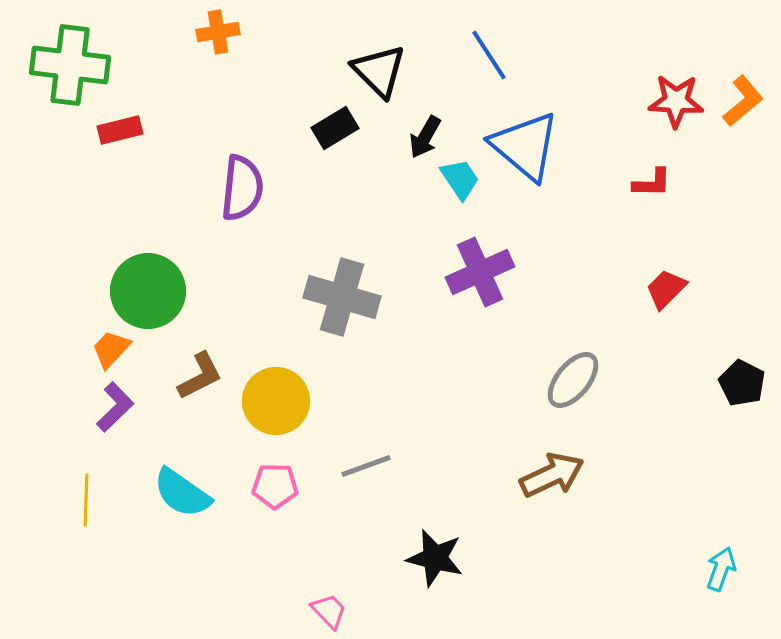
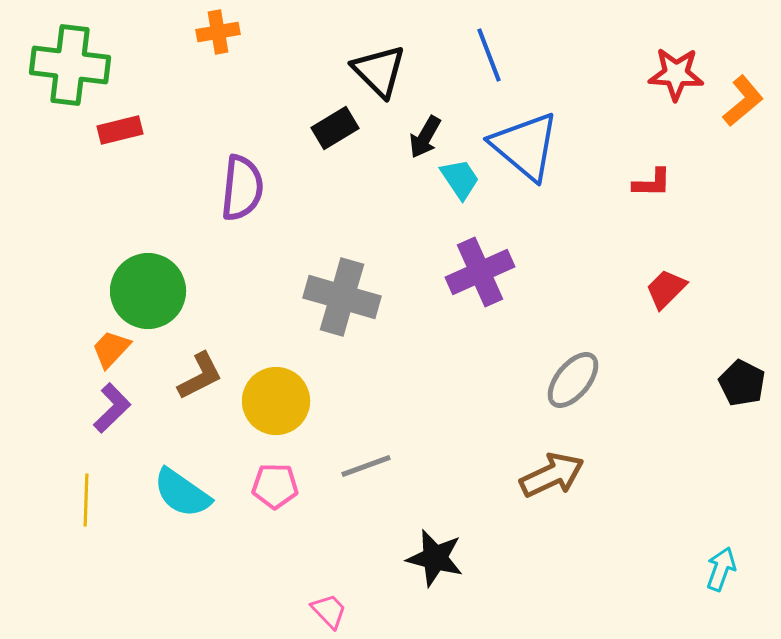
blue line: rotated 12 degrees clockwise
red star: moved 27 px up
purple L-shape: moved 3 px left, 1 px down
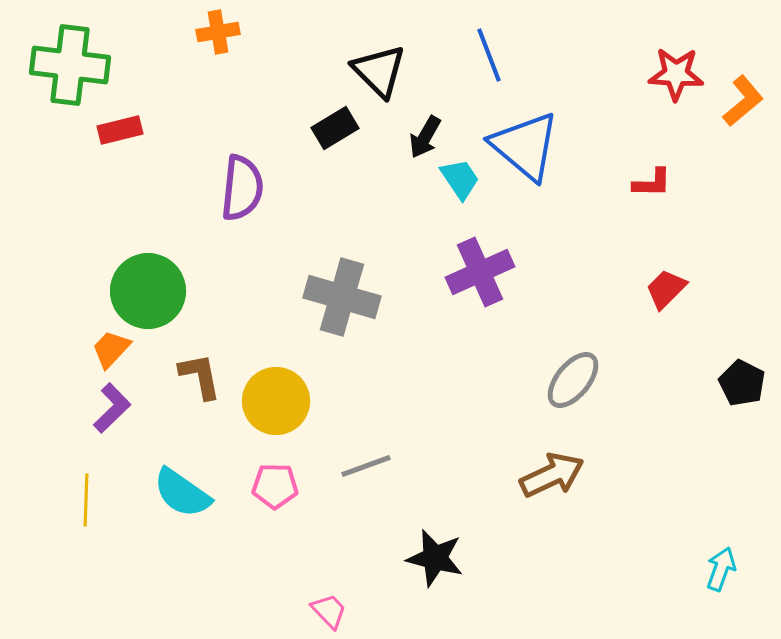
brown L-shape: rotated 74 degrees counterclockwise
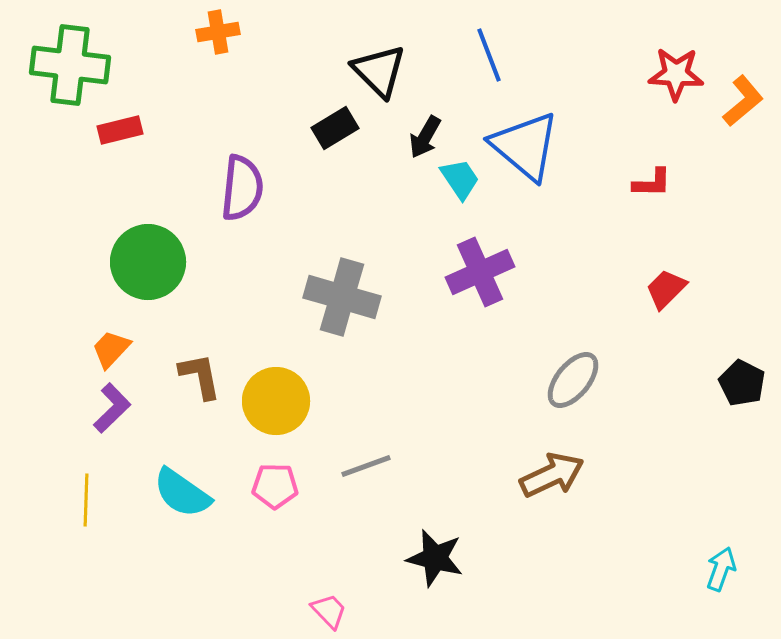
green circle: moved 29 px up
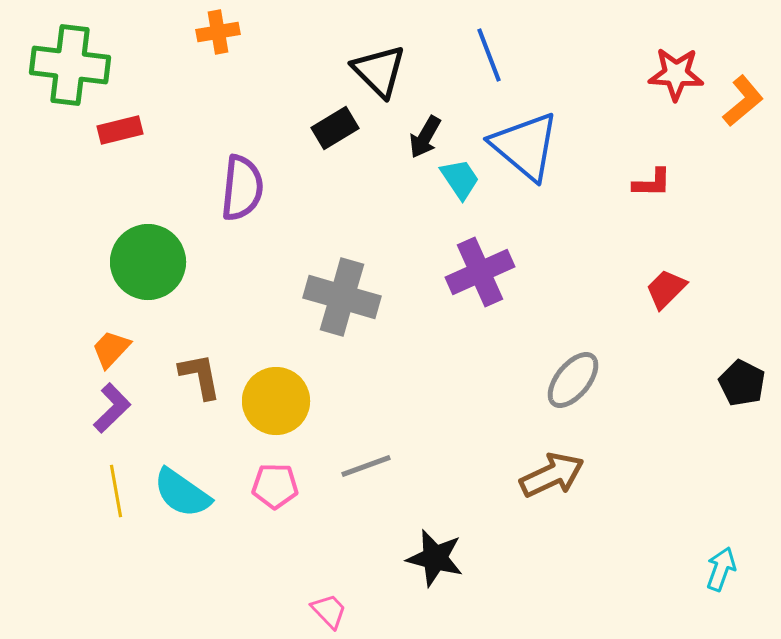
yellow line: moved 30 px right, 9 px up; rotated 12 degrees counterclockwise
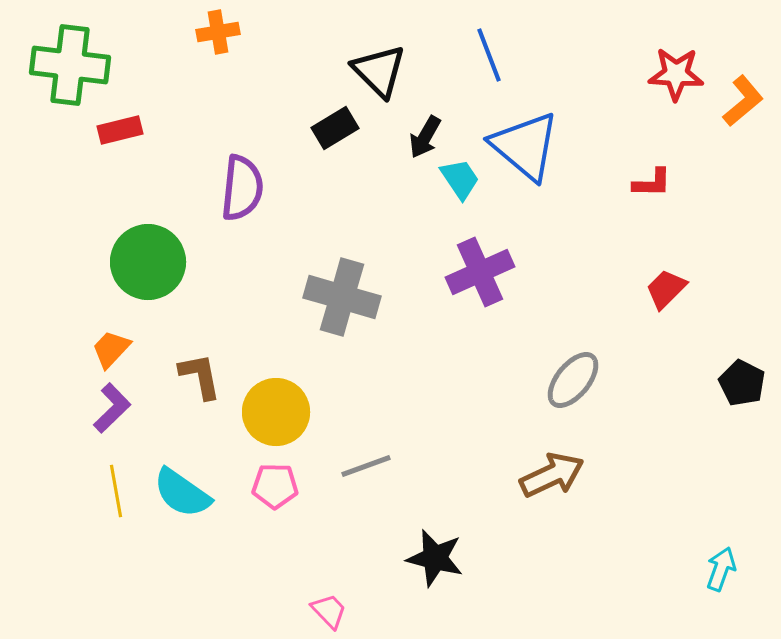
yellow circle: moved 11 px down
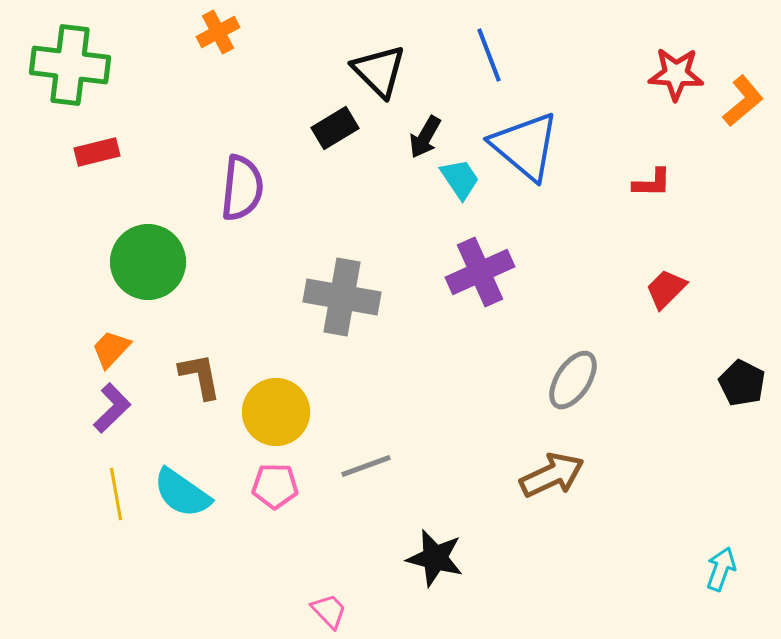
orange cross: rotated 18 degrees counterclockwise
red rectangle: moved 23 px left, 22 px down
gray cross: rotated 6 degrees counterclockwise
gray ellipse: rotated 6 degrees counterclockwise
yellow line: moved 3 px down
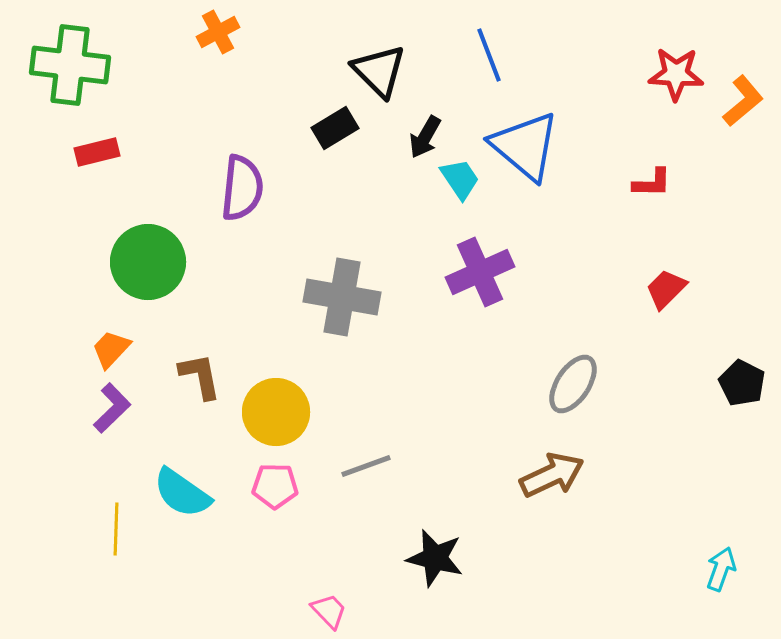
gray ellipse: moved 4 px down
yellow line: moved 35 px down; rotated 12 degrees clockwise
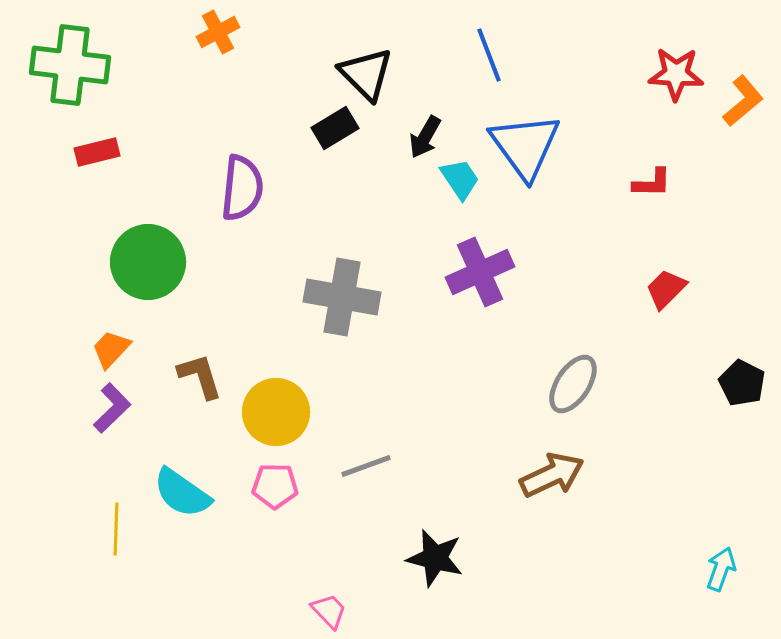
black triangle: moved 13 px left, 3 px down
blue triangle: rotated 14 degrees clockwise
brown L-shape: rotated 6 degrees counterclockwise
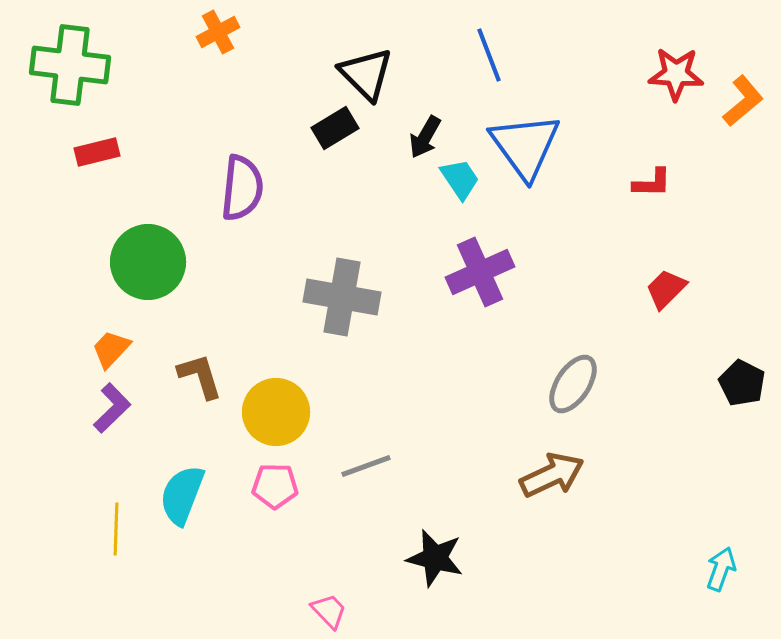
cyan semicircle: moved 2 px down; rotated 76 degrees clockwise
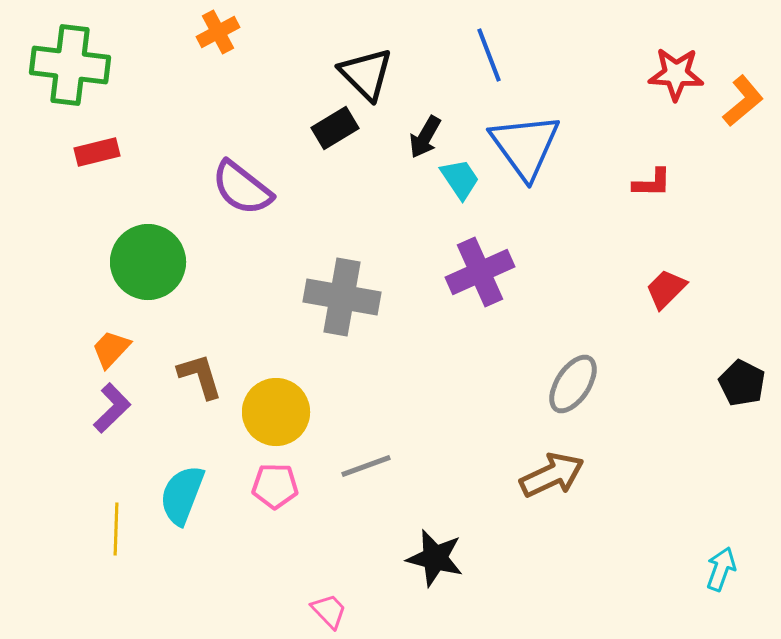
purple semicircle: rotated 122 degrees clockwise
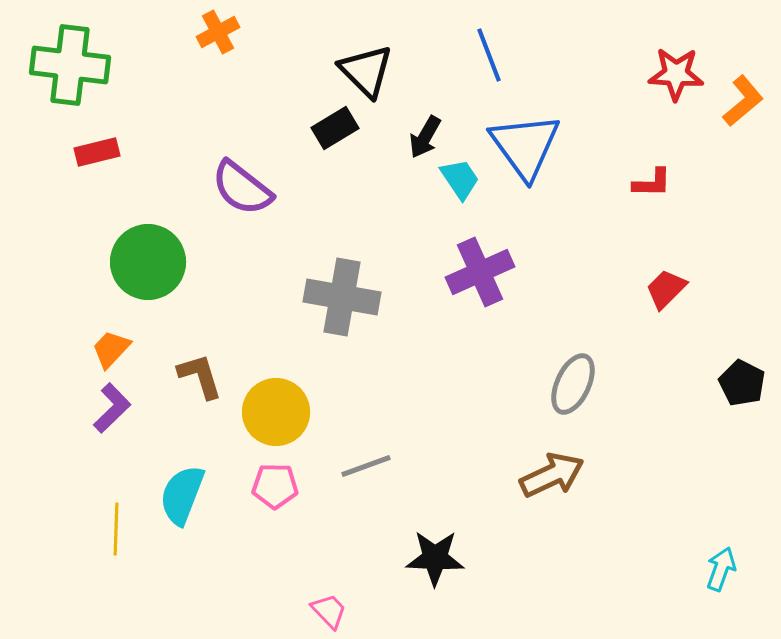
black triangle: moved 3 px up
gray ellipse: rotated 8 degrees counterclockwise
black star: rotated 12 degrees counterclockwise
